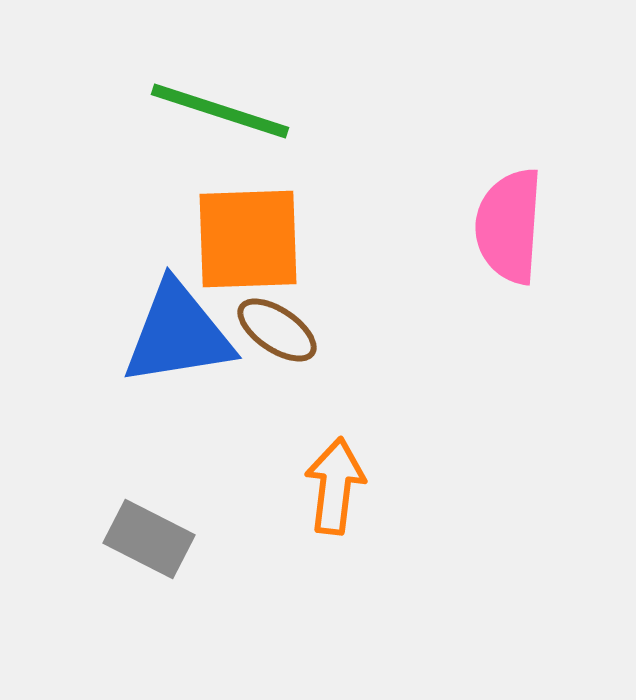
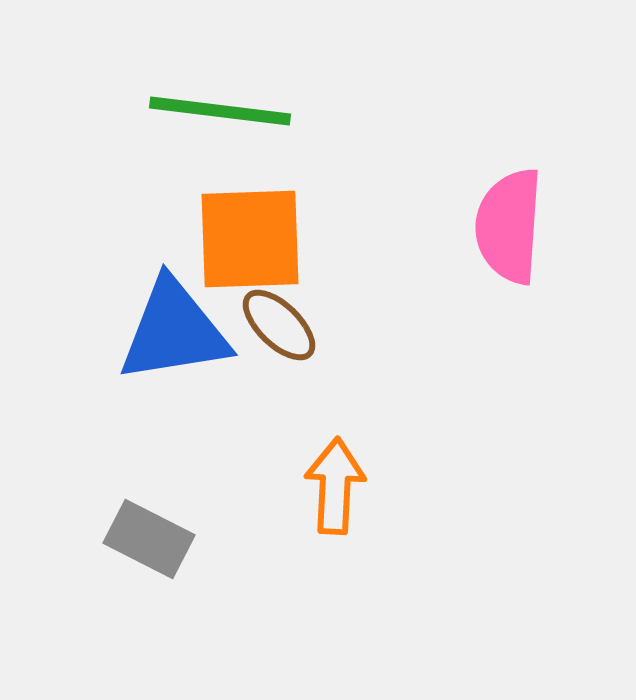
green line: rotated 11 degrees counterclockwise
orange square: moved 2 px right
brown ellipse: moved 2 px right, 5 px up; rotated 10 degrees clockwise
blue triangle: moved 4 px left, 3 px up
orange arrow: rotated 4 degrees counterclockwise
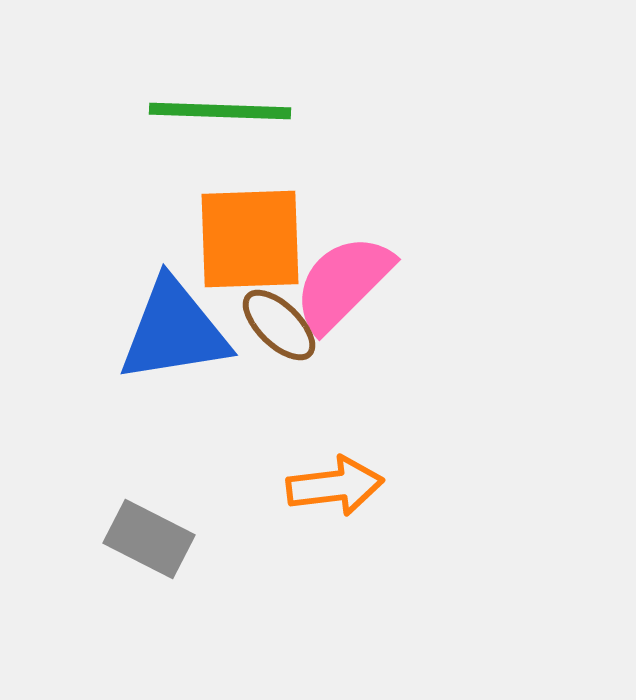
green line: rotated 5 degrees counterclockwise
pink semicircle: moved 166 px left, 57 px down; rotated 41 degrees clockwise
orange arrow: rotated 80 degrees clockwise
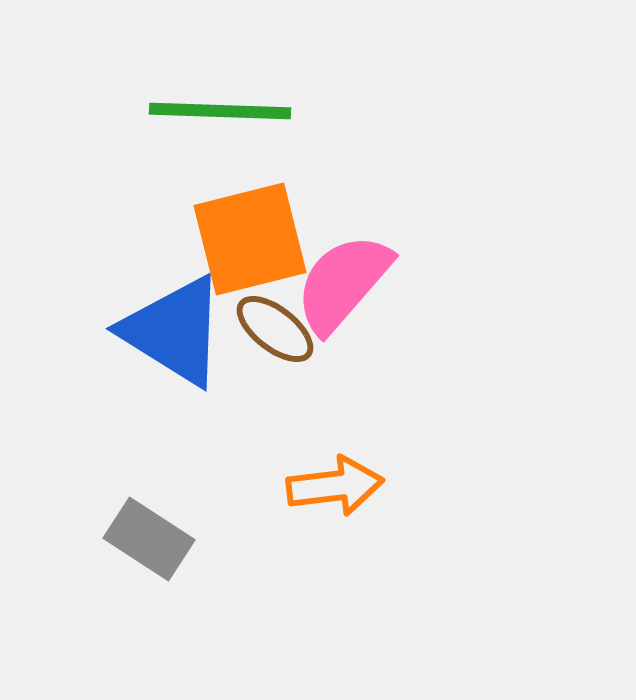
orange square: rotated 12 degrees counterclockwise
pink semicircle: rotated 4 degrees counterclockwise
brown ellipse: moved 4 px left, 4 px down; rotated 6 degrees counterclockwise
blue triangle: rotated 41 degrees clockwise
gray rectangle: rotated 6 degrees clockwise
